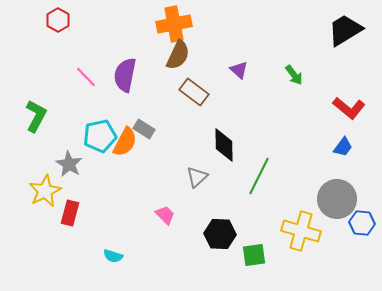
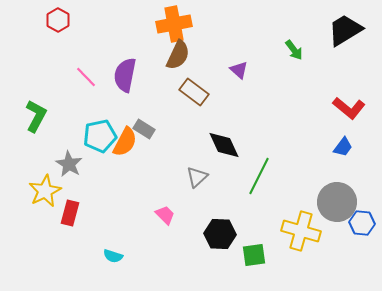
green arrow: moved 25 px up
black diamond: rotated 24 degrees counterclockwise
gray circle: moved 3 px down
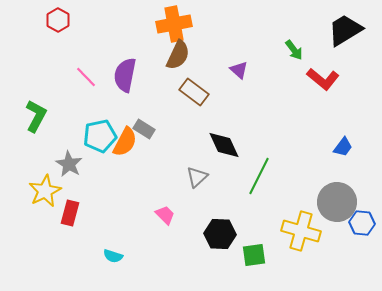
red L-shape: moved 26 px left, 29 px up
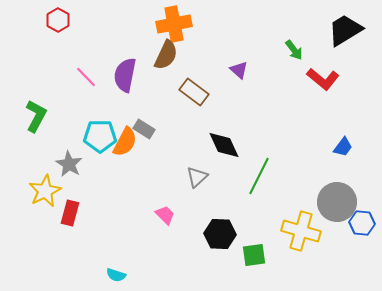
brown semicircle: moved 12 px left
cyan pentagon: rotated 12 degrees clockwise
cyan semicircle: moved 3 px right, 19 px down
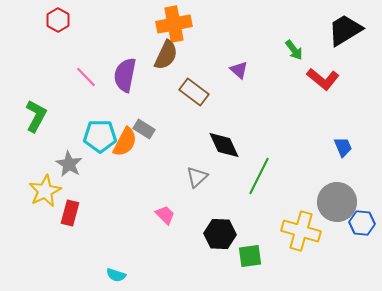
blue trapezoid: rotated 60 degrees counterclockwise
green square: moved 4 px left, 1 px down
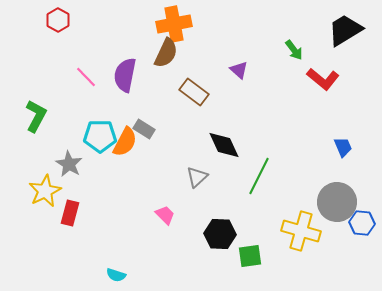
brown semicircle: moved 2 px up
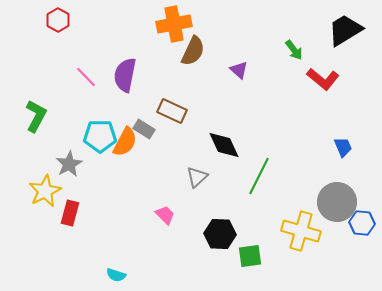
brown semicircle: moved 27 px right, 2 px up
brown rectangle: moved 22 px left, 19 px down; rotated 12 degrees counterclockwise
gray star: rotated 12 degrees clockwise
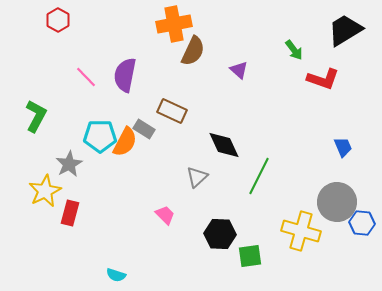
red L-shape: rotated 20 degrees counterclockwise
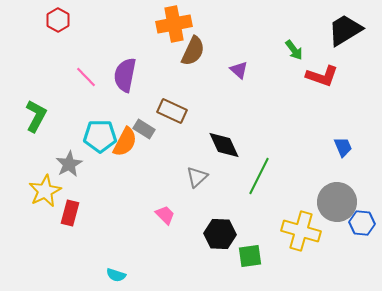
red L-shape: moved 1 px left, 3 px up
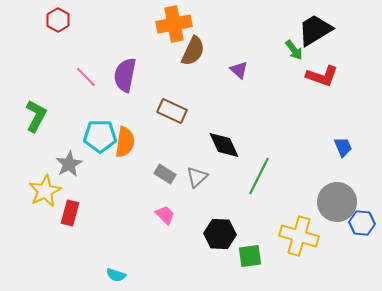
black trapezoid: moved 30 px left
gray rectangle: moved 21 px right, 45 px down
orange semicircle: rotated 20 degrees counterclockwise
yellow cross: moved 2 px left, 5 px down
